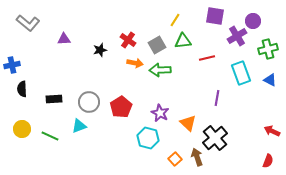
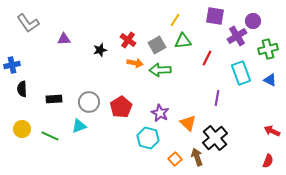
gray L-shape: rotated 15 degrees clockwise
red line: rotated 49 degrees counterclockwise
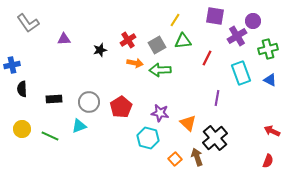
red cross: rotated 21 degrees clockwise
purple star: rotated 18 degrees counterclockwise
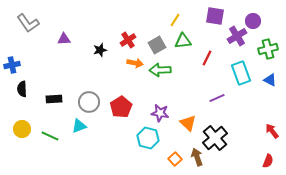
purple line: rotated 56 degrees clockwise
red arrow: rotated 28 degrees clockwise
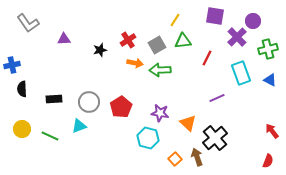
purple cross: moved 1 px down; rotated 12 degrees counterclockwise
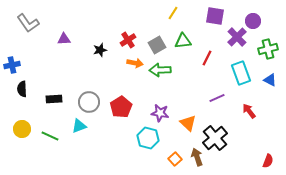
yellow line: moved 2 px left, 7 px up
red arrow: moved 23 px left, 20 px up
